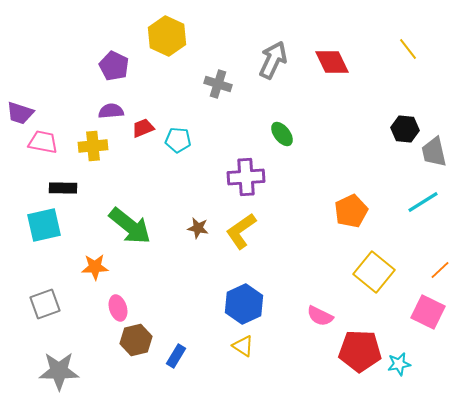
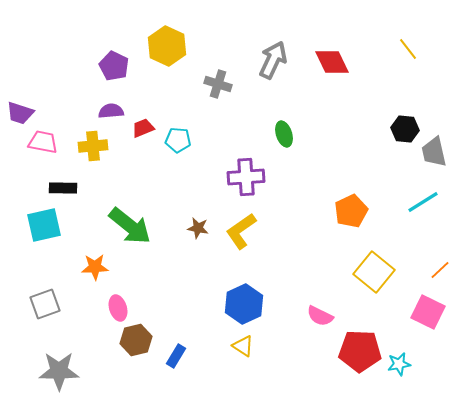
yellow hexagon: moved 10 px down
green ellipse: moved 2 px right; rotated 20 degrees clockwise
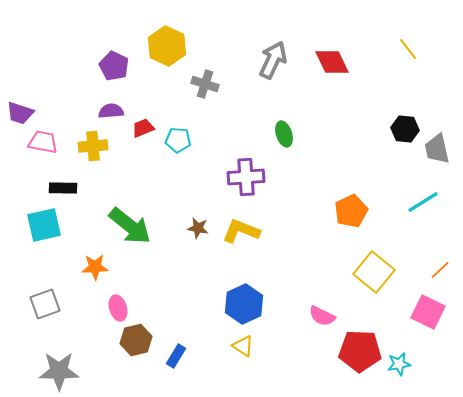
gray cross: moved 13 px left
gray trapezoid: moved 3 px right, 3 px up
yellow L-shape: rotated 57 degrees clockwise
pink semicircle: moved 2 px right
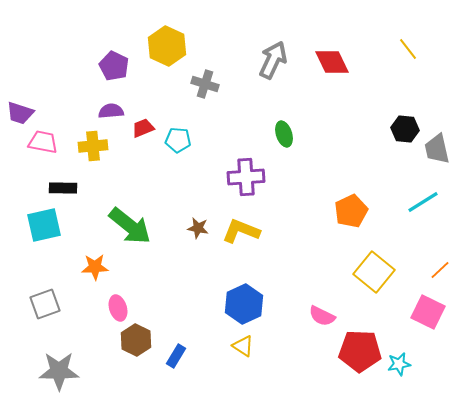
brown hexagon: rotated 20 degrees counterclockwise
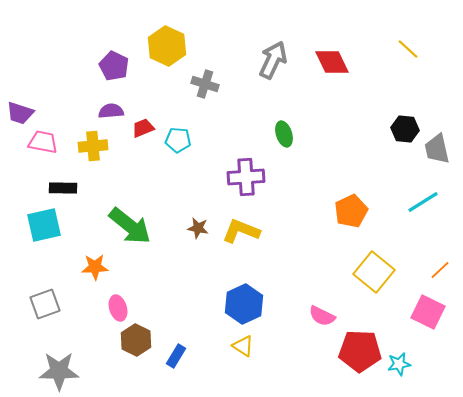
yellow line: rotated 10 degrees counterclockwise
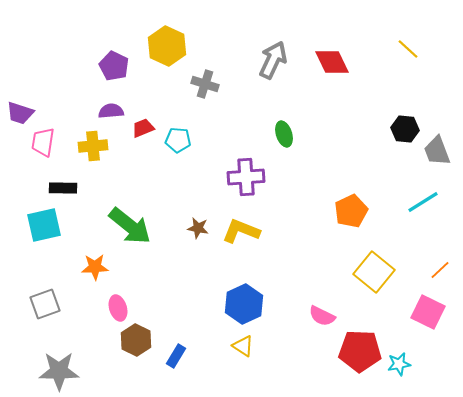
pink trapezoid: rotated 92 degrees counterclockwise
gray trapezoid: moved 2 px down; rotated 8 degrees counterclockwise
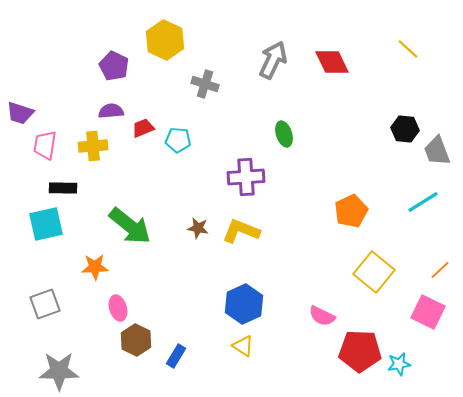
yellow hexagon: moved 2 px left, 6 px up
pink trapezoid: moved 2 px right, 3 px down
cyan square: moved 2 px right, 1 px up
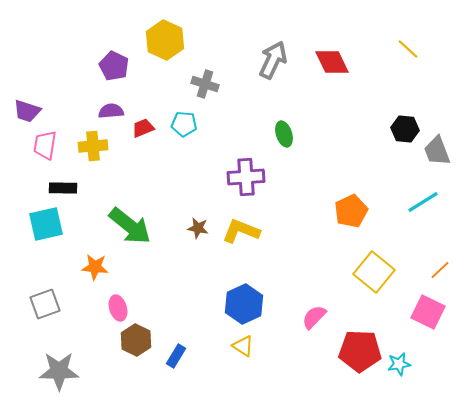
purple trapezoid: moved 7 px right, 2 px up
cyan pentagon: moved 6 px right, 16 px up
orange star: rotated 8 degrees clockwise
pink semicircle: moved 8 px left, 1 px down; rotated 108 degrees clockwise
